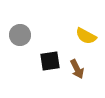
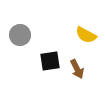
yellow semicircle: moved 1 px up
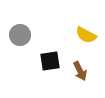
brown arrow: moved 3 px right, 2 px down
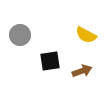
brown arrow: moved 2 px right; rotated 84 degrees counterclockwise
